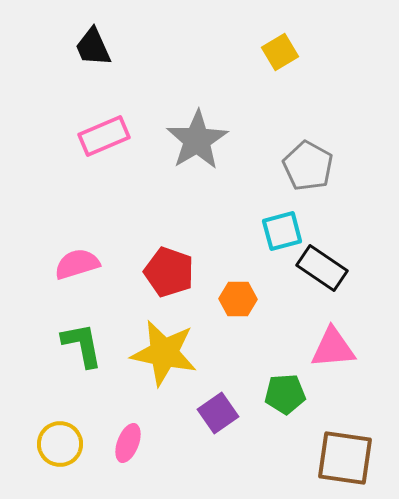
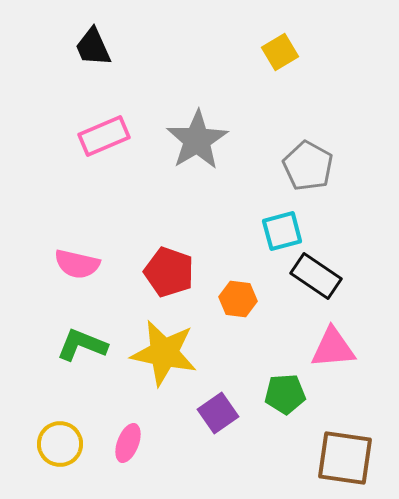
pink semicircle: rotated 150 degrees counterclockwise
black rectangle: moved 6 px left, 8 px down
orange hexagon: rotated 6 degrees clockwise
green L-shape: rotated 57 degrees counterclockwise
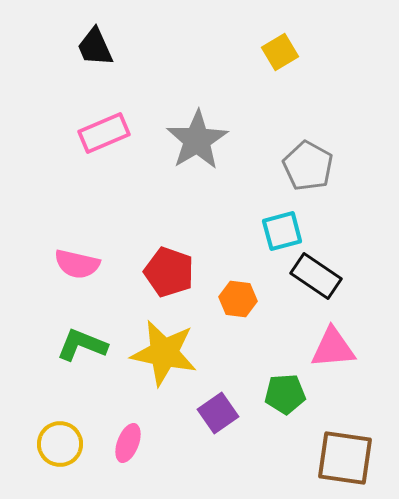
black trapezoid: moved 2 px right
pink rectangle: moved 3 px up
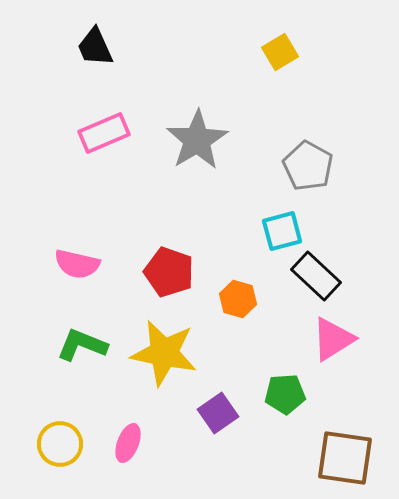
black rectangle: rotated 9 degrees clockwise
orange hexagon: rotated 9 degrees clockwise
pink triangle: moved 9 px up; rotated 27 degrees counterclockwise
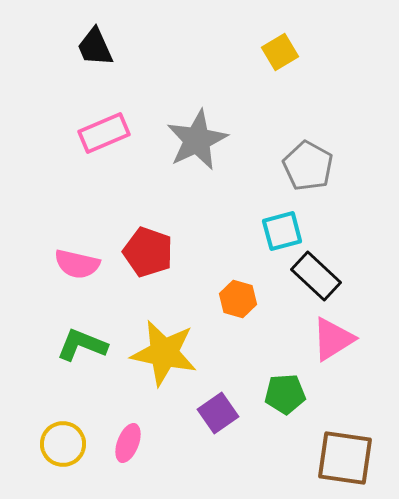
gray star: rotated 6 degrees clockwise
red pentagon: moved 21 px left, 20 px up
yellow circle: moved 3 px right
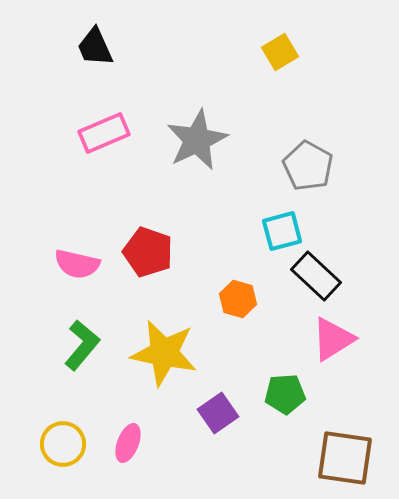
green L-shape: rotated 108 degrees clockwise
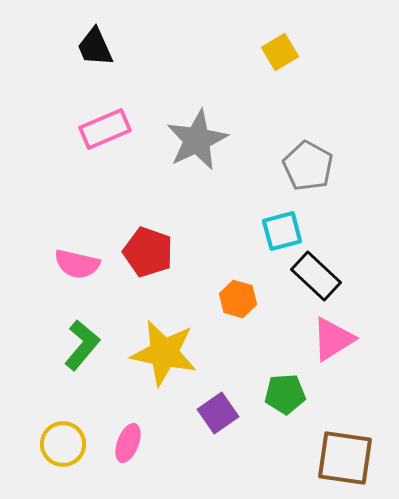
pink rectangle: moved 1 px right, 4 px up
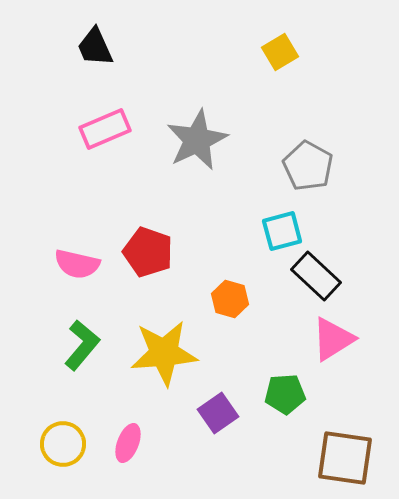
orange hexagon: moved 8 px left
yellow star: rotated 16 degrees counterclockwise
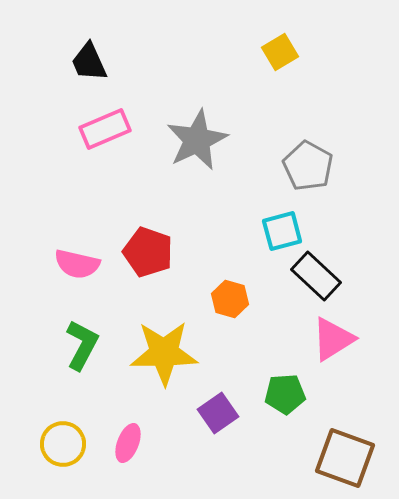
black trapezoid: moved 6 px left, 15 px down
green L-shape: rotated 12 degrees counterclockwise
yellow star: rotated 4 degrees clockwise
brown square: rotated 12 degrees clockwise
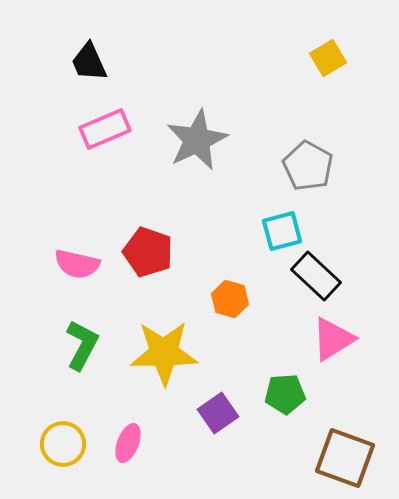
yellow square: moved 48 px right, 6 px down
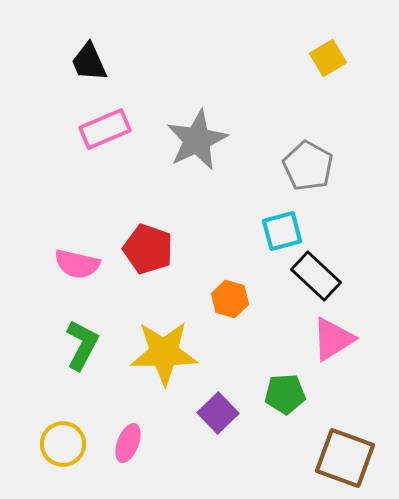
red pentagon: moved 3 px up
purple square: rotated 9 degrees counterclockwise
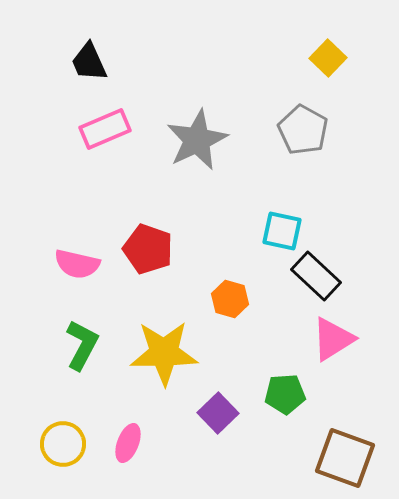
yellow square: rotated 15 degrees counterclockwise
gray pentagon: moved 5 px left, 36 px up
cyan square: rotated 27 degrees clockwise
